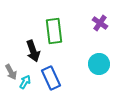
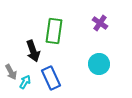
green rectangle: rotated 15 degrees clockwise
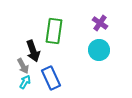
cyan circle: moved 14 px up
gray arrow: moved 12 px right, 6 px up
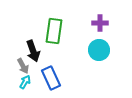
purple cross: rotated 35 degrees counterclockwise
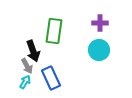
gray arrow: moved 4 px right
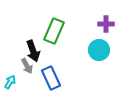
purple cross: moved 6 px right, 1 px down
green rectangle: rotated 15 degrees clockwise
cyan arrow: moved 15 px left
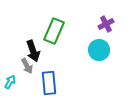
purple cross: rotated 28 degrees counterclockwise
blue rectangle: moved 2 px left, 5 px down; rotated 20 degrees clockwise
